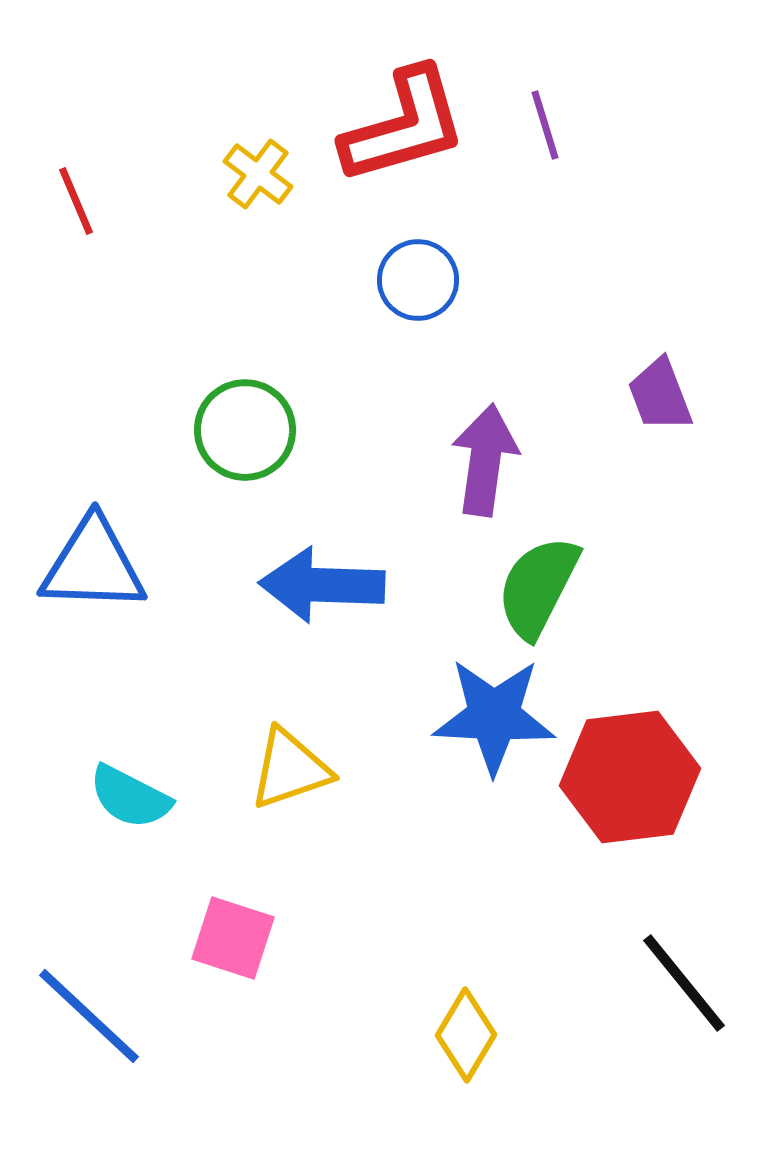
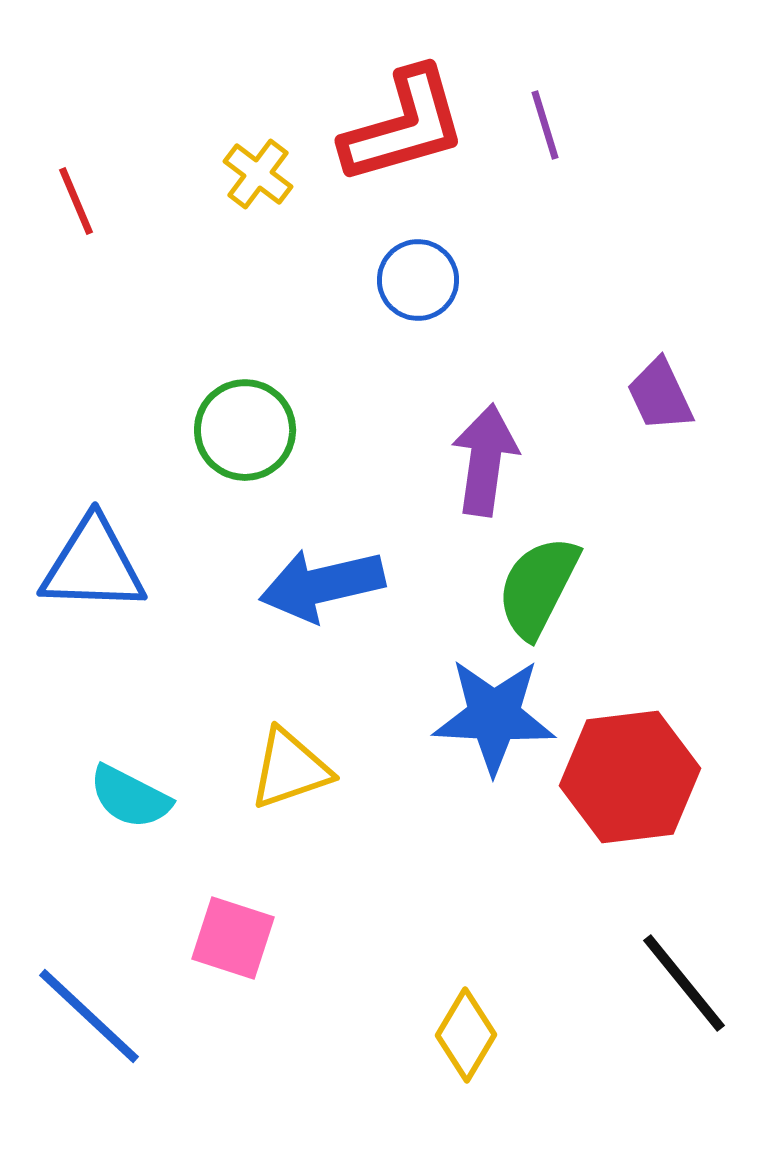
purple trapezoid: rotated 4 degrees counterclockwise
blue arrow: rotated 15 degrees counterclockwise
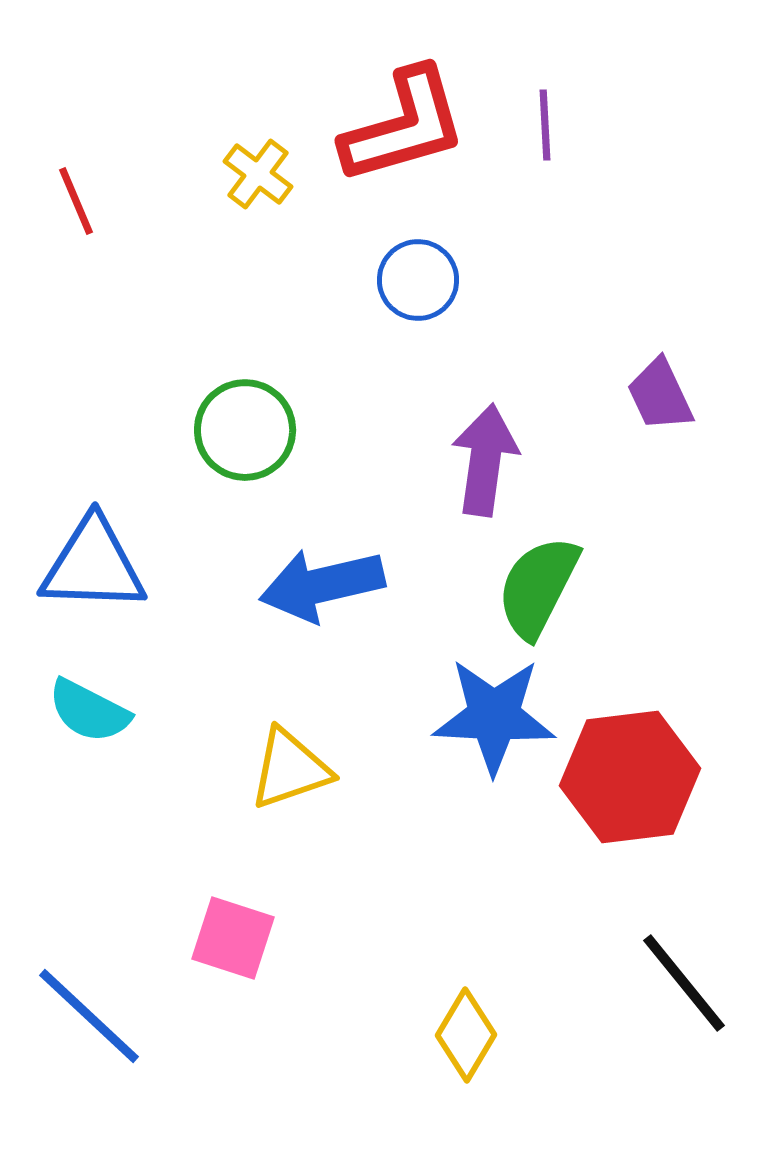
purple line: rotated 14 degrees clockwise
cyan semicircle: moved 41 px left, 86 px up
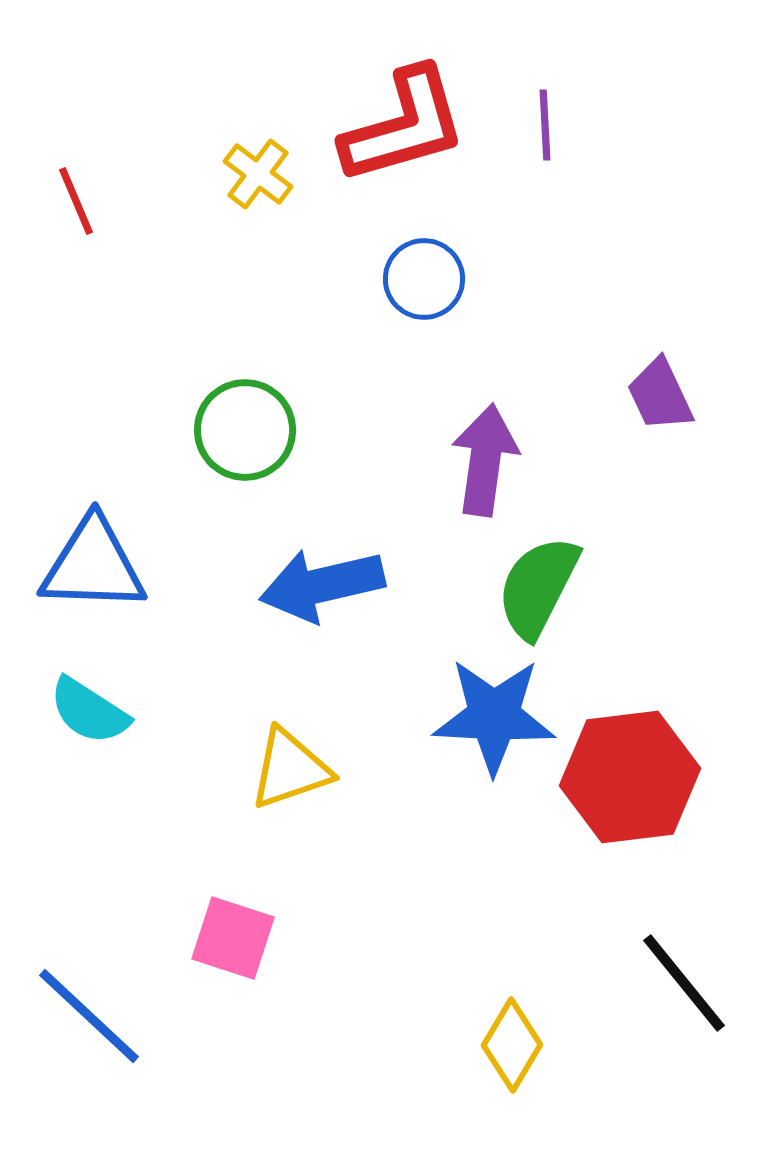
blue circle: moved 6 px right, 1 px up
cyan semicircle: rotated 6 degrees clockwise
yellow diamond: moved 46 px right, 10 px down
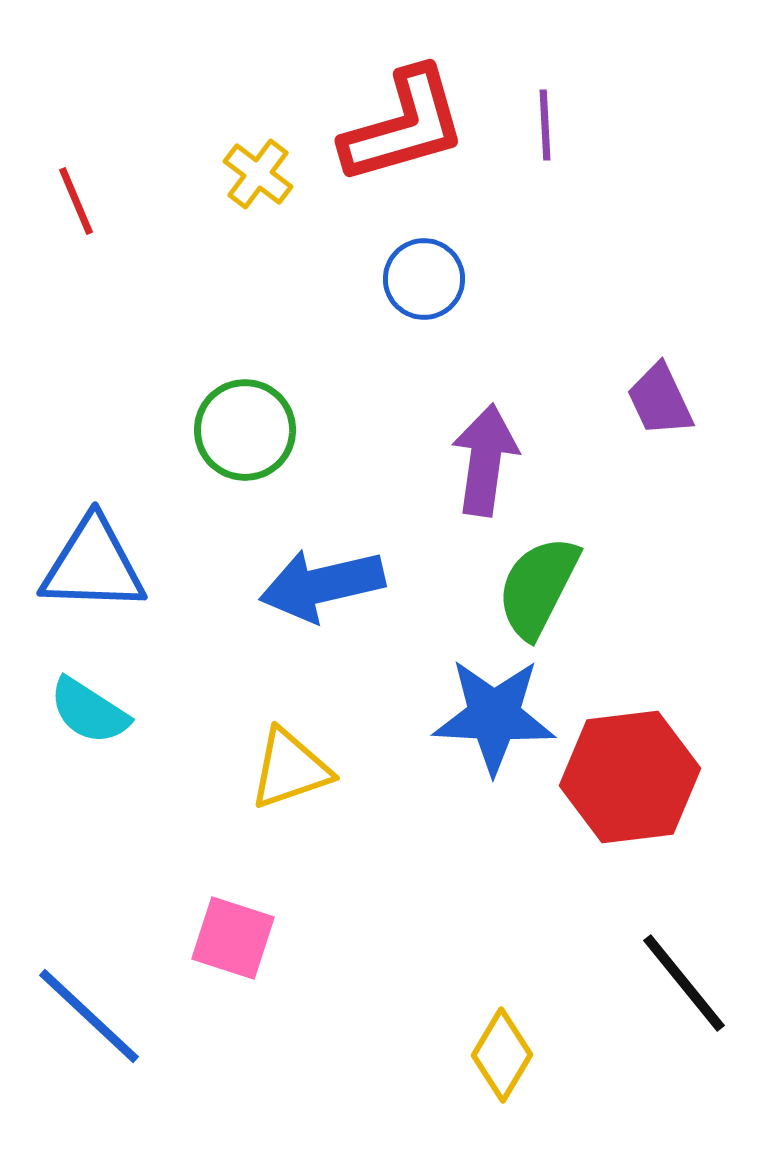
purple trapezoid: moved 5 px down
yellow diamond: moved 10 px left, 10 px down
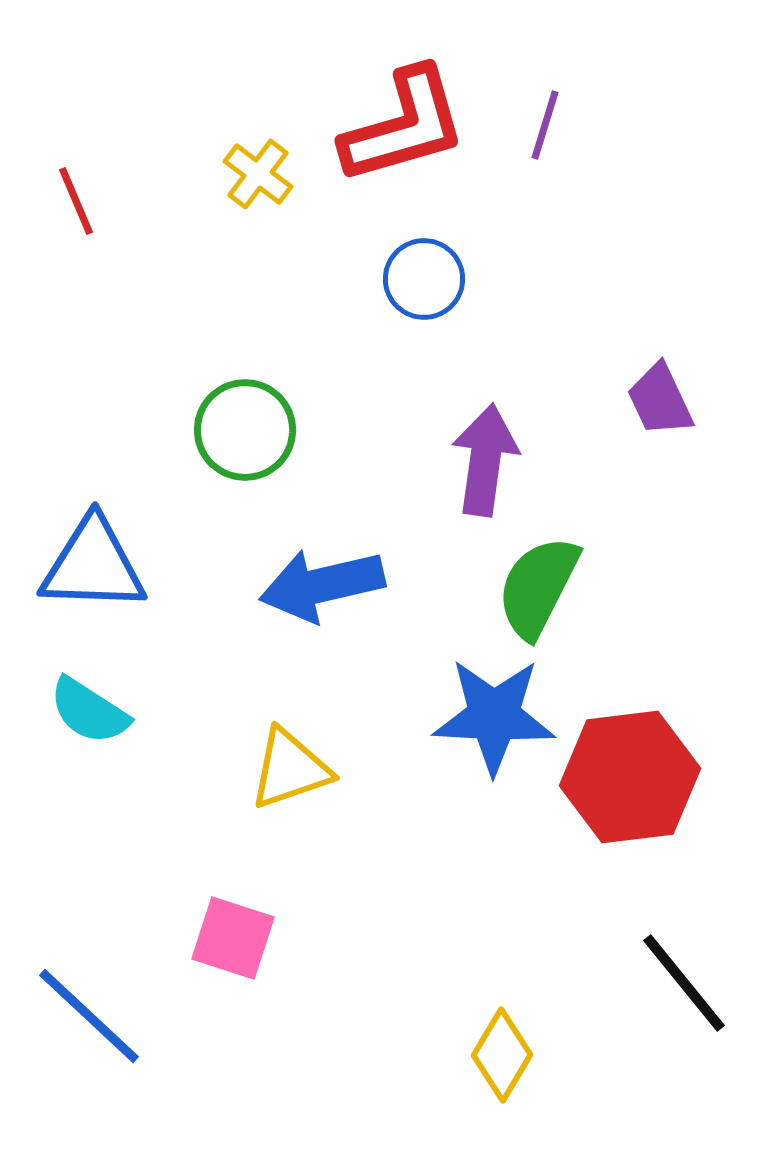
purple line: rotated 20 degrees clockwise
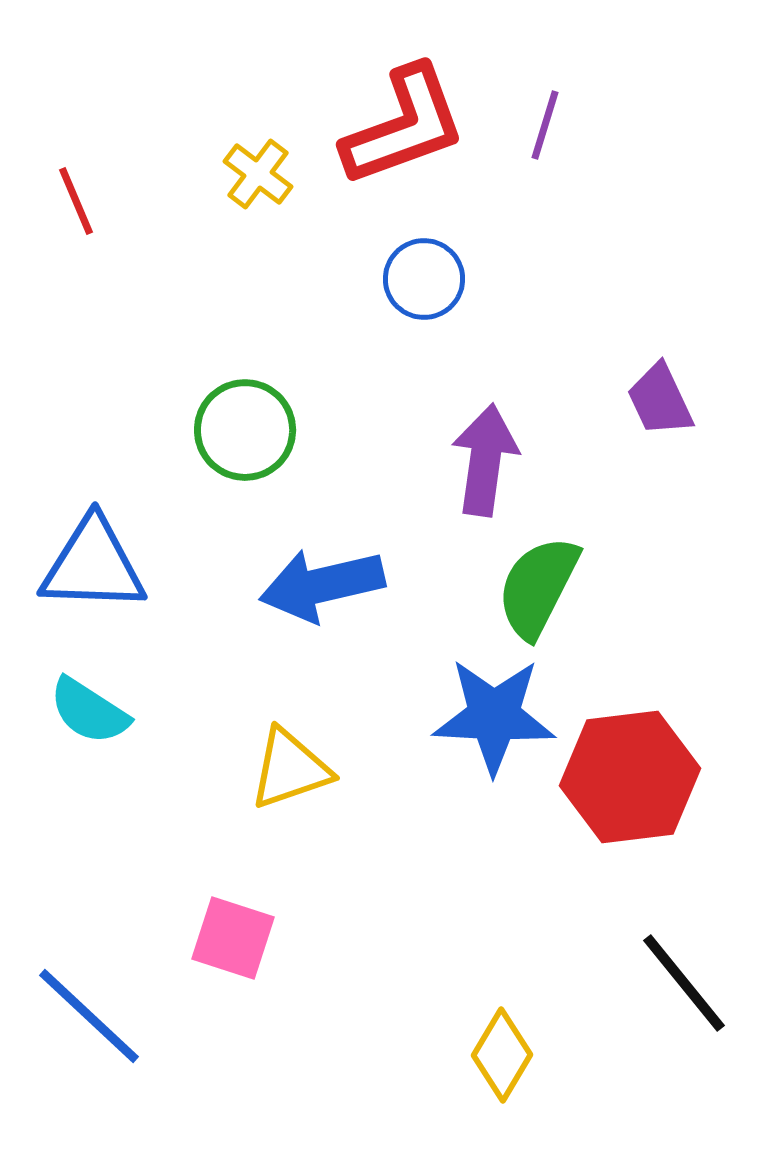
red L-shape: rotated 4 degrees counterclockwise
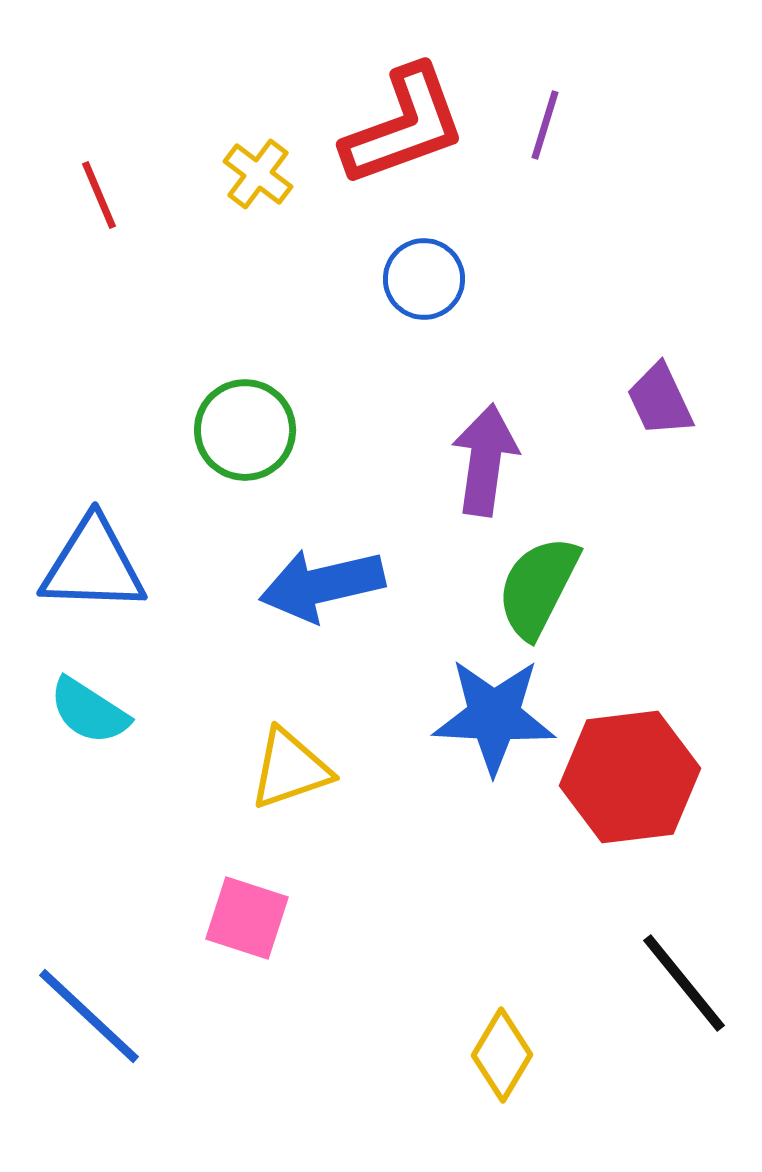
red line: moved 23 px right, 6 px up
pink square: moved 14 px right, 20 px up
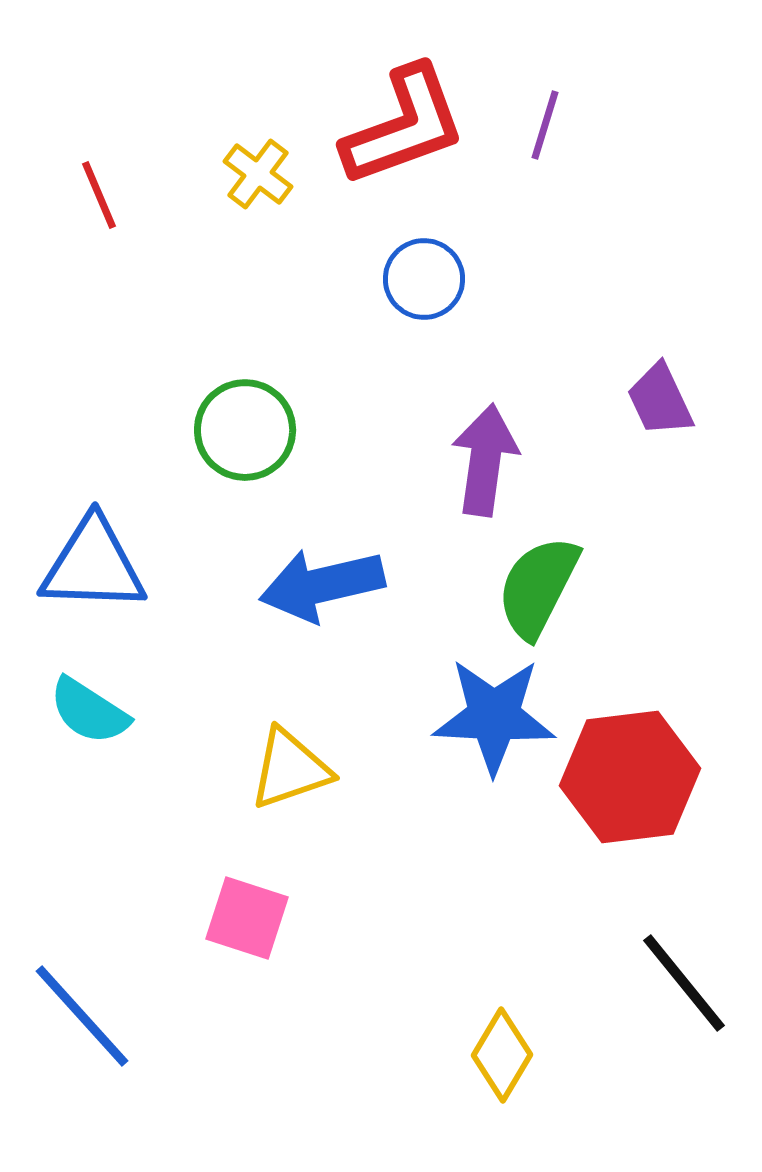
blue line: moved 7 px left; rotated 5 degrees clockwise
